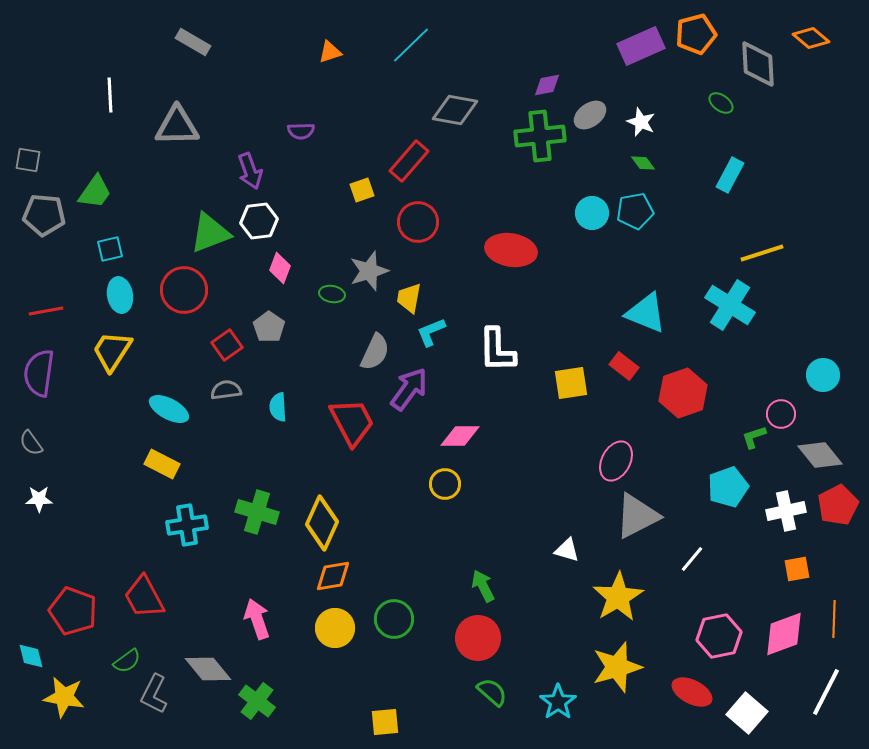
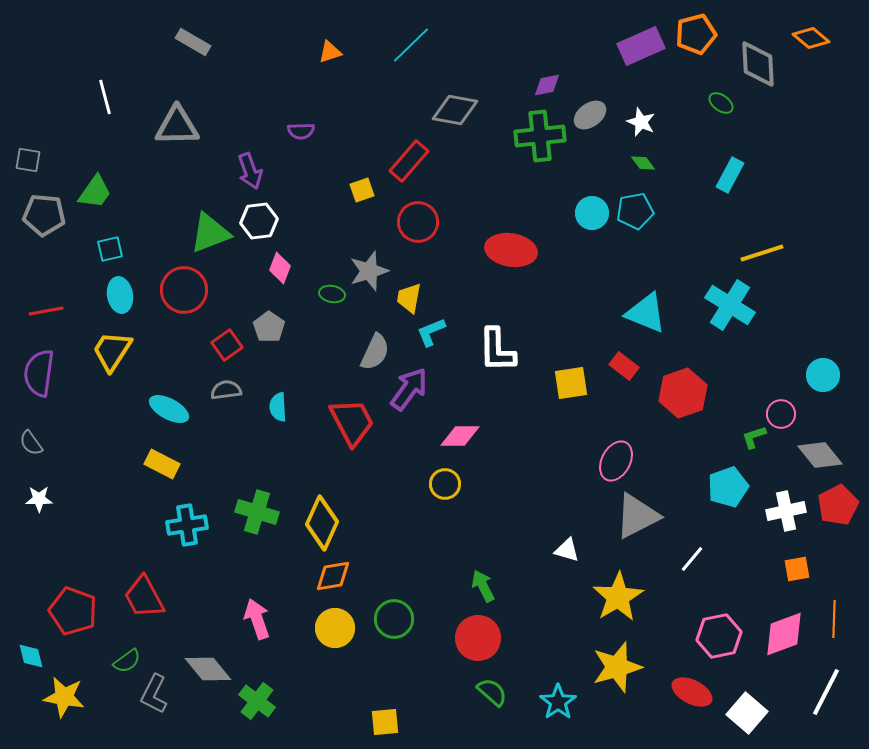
white line at (110, 95): moved 5 px left, 2 px down; rotated 12 degrees counterclockwise
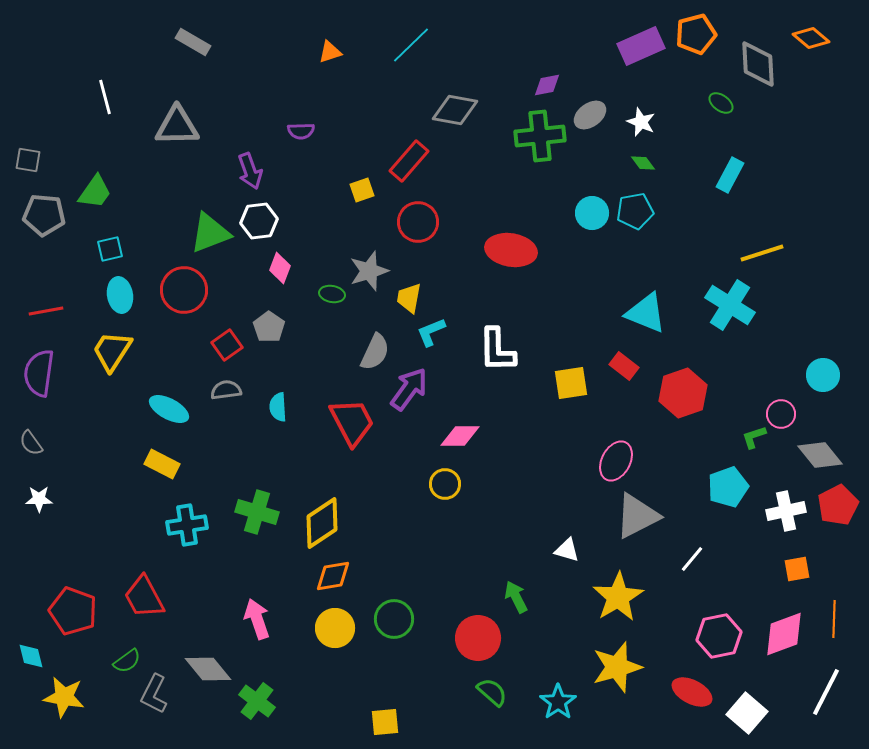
yellow diamond at (322, 523): rotated 32 degrees clockwise
green arrow at (483, 586): moved 33 px right, 11 px down
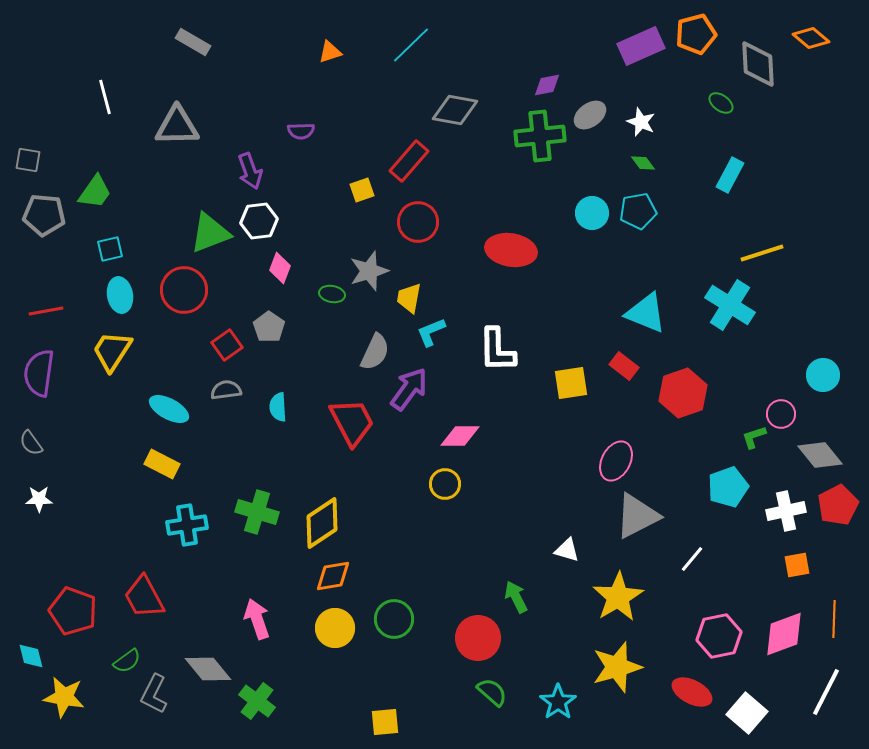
cyan pentagon at (635, 211): moved 3 px right
orange square at (797, 569): moved 4 px up
